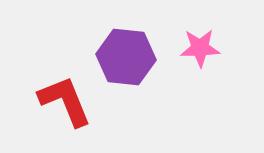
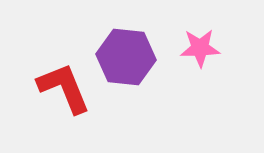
red L-shape: moved 1 px left, 13 px up
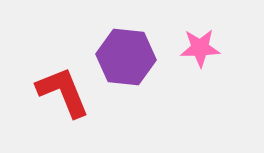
red L-shape: moved 1 px left, 4 px down
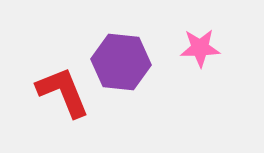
purple hexagon: moved 5 px left, 5 px down
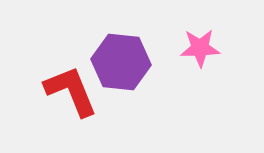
red L-shape: moved 8 px right, 1 px up
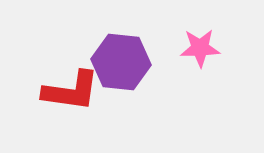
red L-shape: rotated 120 degrees clockwise
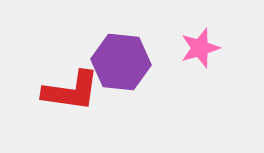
pink star: rotated 15 degrees counterclockwise
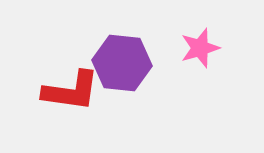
purple hexagon: moved 1 px right, 1 px down
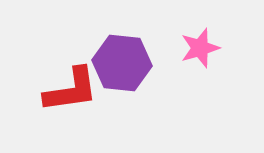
red L-shape: moved 1 px up; rotated 16 degrees counterclockwise
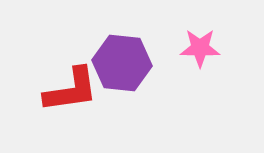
pink star: rotated 18 degrees clockwise
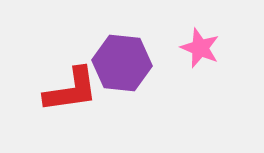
pink star: rotated 21 degrees clockwise
